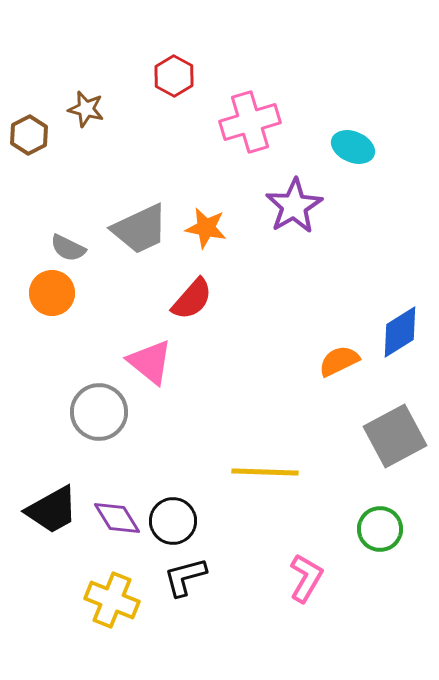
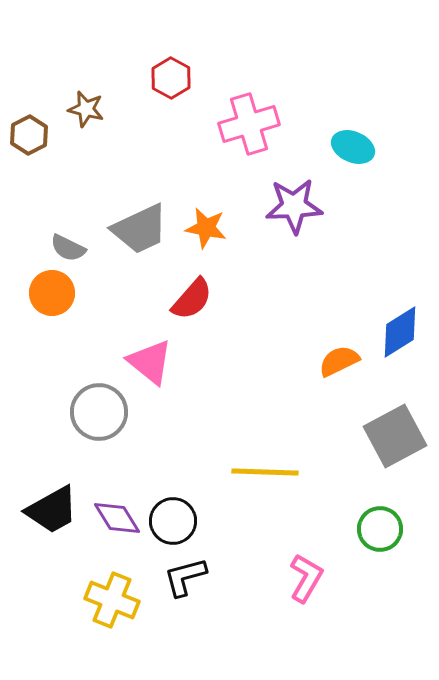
red hexagon: moved 3 px left, 2 px down
pink cross: moved 1 px left, 2 px down
purple star: rotated 28 degrees clockwise
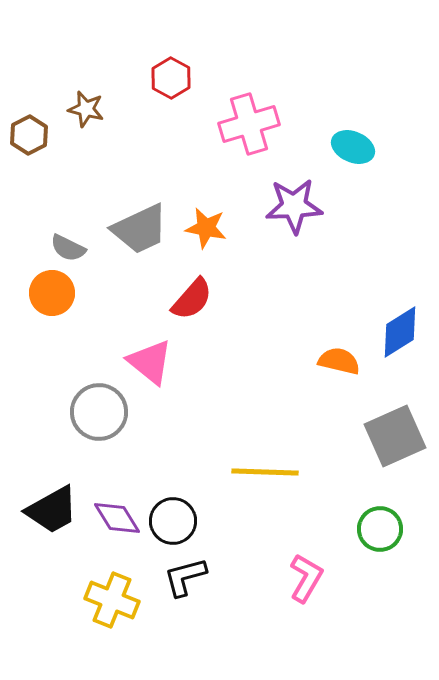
orange semicircle: rotated 39 degrees clockwise
gray square: rotated 4 degrees clockwise
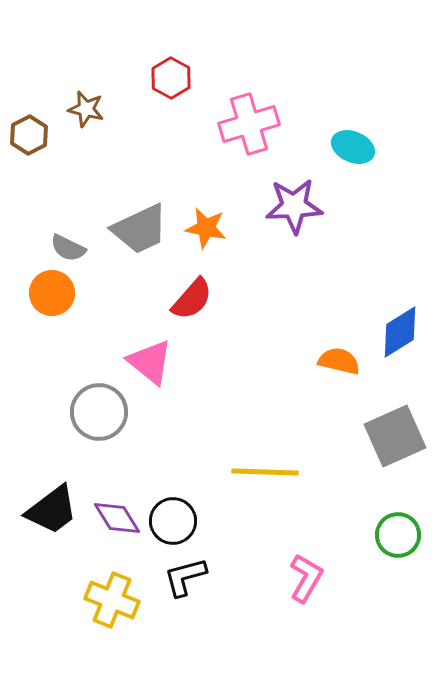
black trapezoid: rotated 8 degrees counterclockwise
green circle: moved 18 px right, 6 px down
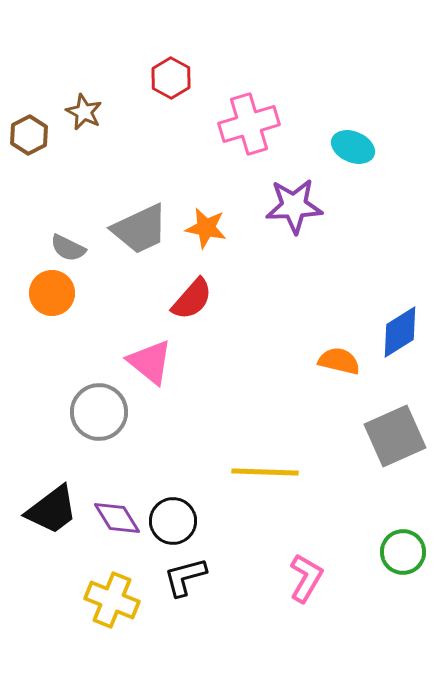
brown star: moved 2 px left, 3 px down; rotated 12 degrees clockwise
green circle: moved 5 px right, 17 px down
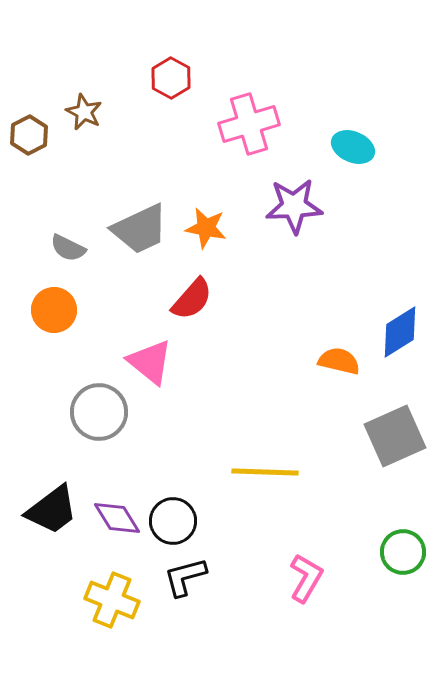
orange circle: moved 2 px right, 17 px down
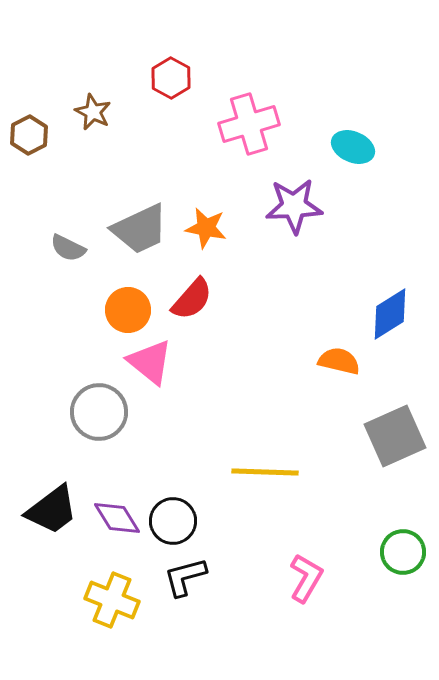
brown star: moved 9 px right
orange circle: moved 74 px right
blue diamond: moved 10 px left, 18 px up
